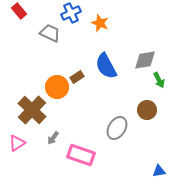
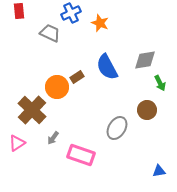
red rectangle: rotated 35 degrees clockwise
blue semicircle: moved 1 px right, 1 px down
green arrow: moved 1 px right, 3 px down
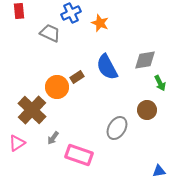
pink rectangle: moved 2 px left
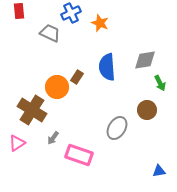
blue semicircle: rotated 24 degrees clockwise
brown rectangle: rotated 24 degrees counterclockwise
brown cross: rotated 12 degrees counterclockwise
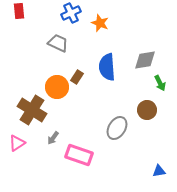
gray trapezoid: moved 8 px right, 10 px down
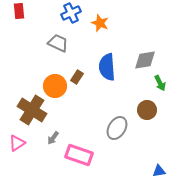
orange circle: moved 2 px left, 1 px up
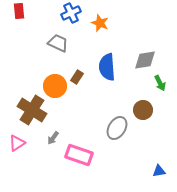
brown circle: moved 4 px left
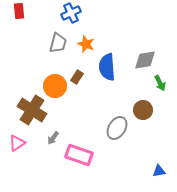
orange star: moved 14 px left, 21 px down
gray trapezoid: rotated 80 degrees clockwise
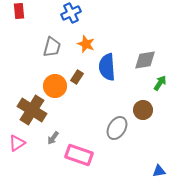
gray trapezoid: moved 6 px left, 4 px down
green arrow: rotated 119 degrees counterclockwise
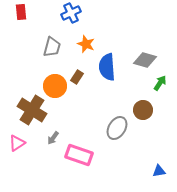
red rectangle: moved 2 px right, 1 px down
gray diamond: rotated 25 degrees clockwise
